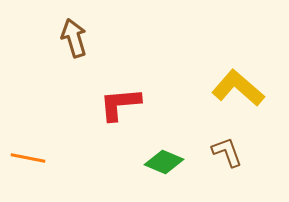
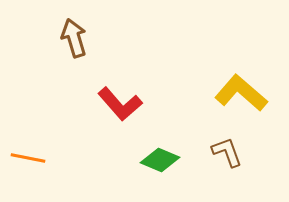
yellow L-shape: moved 3 px right, 5 px down
red L-shape: rotated 126 degrees counterclockwise
green diamond: moved 4 px left, 2 px up
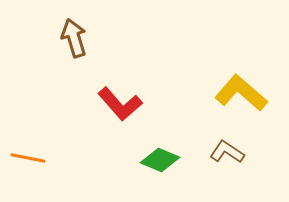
brown L-shape: rotated 36 degrees counterclockwise
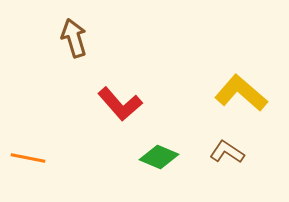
green diamond: moved 1 px left, 3 px up
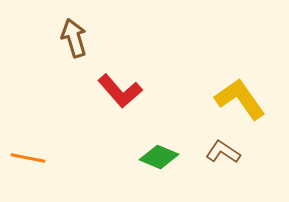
yellow L-shape: moved 1 px left, 6 px down; rotated 14 degrees clockwise
red L-shape: moved 13 px up
brown L-shape: moved 4 px left
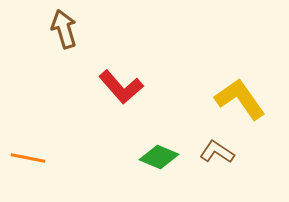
brown arrow: moved 10 px left, 9 px up
red L-shape: moved 1 px right, 4 px up
brown L-shape: moved 6 px left
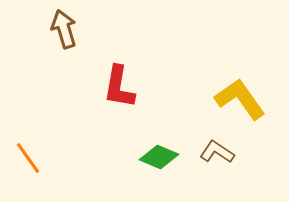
red L-shape: moved 2 px left; rotated 51 degrees clockwise
orange line: rotated 44 degrees clockwise
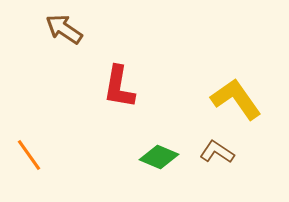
brown arrow: rotated 39 degrees counterclockwise
yellow L-shape: moved 4 px left
orange line: moved 1 px right, 3 px up
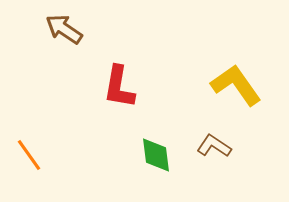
yellow L-shape: moved 14 px up
brown L-shape: moved 3 px left, 6 px up
green diamond: moved 3 px left, 2 px up; rotated 60 degrees clockwise
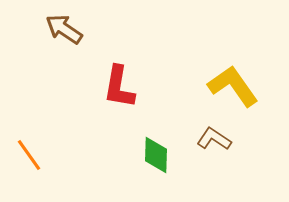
yellow L-shape: moved 3 px left, 1 px down
brown L-shape: moved 7 px up
green diamond: rotated 9 degrees clockwise
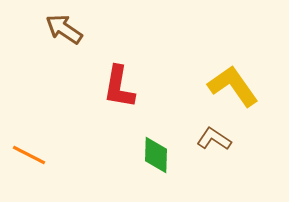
orange line: rotated 28 degrees counterclockwise
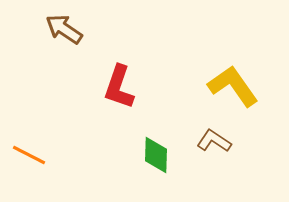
red L-shape: rotated 9 degrees clockwise
brown L-shape: moved 2 px down
